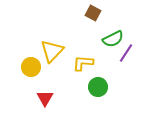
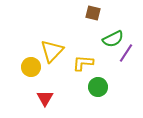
brown square: rotated 14 degrees counterclockwise
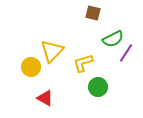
yellow L-shape: rotated 20 degrees counterclockwise
red triangle: rotated 30 degrees counterclockwise
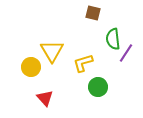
green semicircle: rotated 110 degrees clockwise
yellow triangle: rotated 15 degrees counterclockwise
red triangle: rotated 18 degrees clockwise
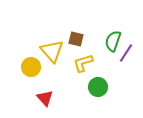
brown square: moved 17 px left, 26 px down
green semicircle: moved 2 px down; rotated 25 degrees clockwise
yellow triangle: rotated 10 degrees counterclockwise
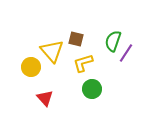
green circle: moved 6 px left, 2 px down
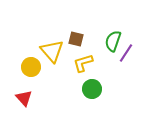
red triangle: moved 21 px left
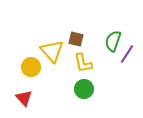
purple line: moved 1 px right, 1 px down
yellow L-shape: rotated 85 degrees counterclockwise
green circle: moved 8 px left
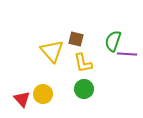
purple line: rotated 60 degrees clockwise
yellow circle: moved 12 px right, 27 px down
red triangle: moved 2 px left, 1 px down
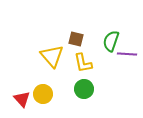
green semicircle: moved 2 px left
yellow triangle: moved 5 px down
